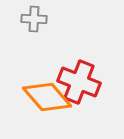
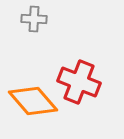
orange diamond: moved 14 px left, 4 px down
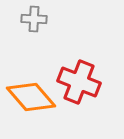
orange diamond: moved 2 px left, 4 px up
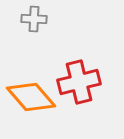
red cross: rotated 36 degrees counterclockwise
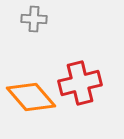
red cross: moved 1 px right, 1 px down
